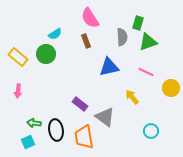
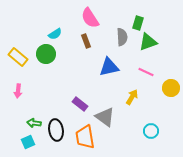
yellow arrow: rotated 70 degrees clockwise
orange trapezoid: moved 1 px right
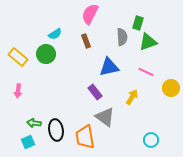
pink semicircle: moved 4 px up; rotated 60 degrees clockwise
purple rectangle: moved 15 px right, 12 px up; rotated 14 degrees clockwise
cyan circle: moved 9 px down
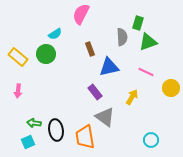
pink semicircle: moved 9 px left
brown rectangle: moved 4 px right, 8 px down
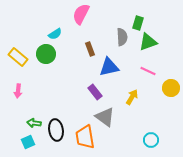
pink line: moved 2 px right, 1 px up
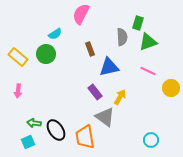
yellow arrow: moved 12 px left
black ellipse: rotated 25 degrees counterclockwise
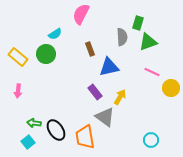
pink line: moved 4 px right, 1 px down
cyan square: rotated 16 degrees counterclockwise
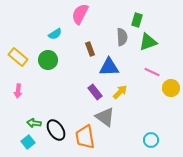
pink semicircle: moved 1 px left
green rectangle: moved 1 px left, 3 px up
green circle: moved 2 px right, 6 px down
blue triangle: rotated 10 degrees clockwise
yellow arrow: moved 5 px up; rotated 14 degrees clockwise
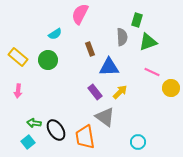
cyan circle: moved 13 px left, 2 px down
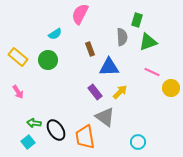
pink arrow: moved 1 px down; rotated 40 degrees counterclockwise
